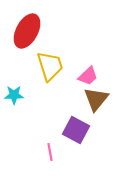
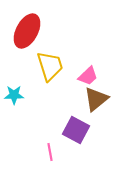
brown triangle: rotated 12 degrees clockwise
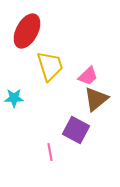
cyan star: moved 3 px down
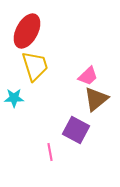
yellow trapezoid: moved 15 px left
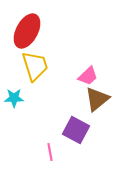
brown triangle: moved 1 px right
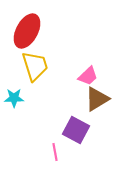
brown triangle: rotated 8 degrees clockwise
pink line: moved 5 px right
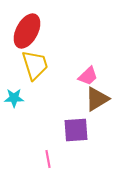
yellow trapezoid: moved 1 px up
purple square: rotated 32 degrees counterclockwise
pink line: moved 7 px left, 7 px down
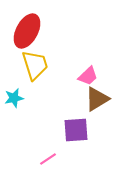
cyan star: rotated 12 degrees counterclockwise
pink line: rotated 66 degrees clockwise
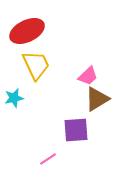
red ellipse: rotated 36 degrees clockwise
yellow trapezoid: moved 1 px right; rotated 8 degrees counterclockwise
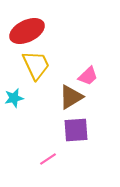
brown triangle: moved 26 px left, 2 px up
